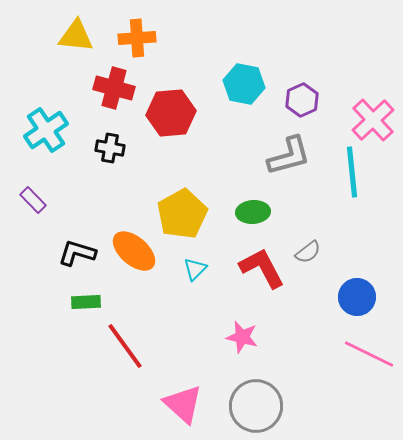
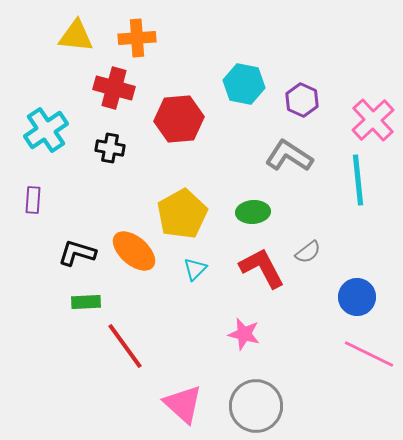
purple hexagon: rotated 12 degrees counterclockwise
red hexagon: moved 8 px right, 6 px down
gray L-shape: rotated 132 degrees counterclockwise
cyan line: moved 6 px right, 8 px down
purple rectangle: rotated 48 degrees clockwise
pink star: moved 2 px right, 3 px up
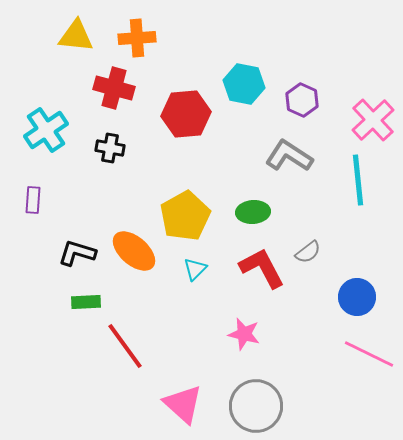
red hexagon: moved 7 px right, 5 px up
yellow pentagon: moved 3 px right, 2 px down
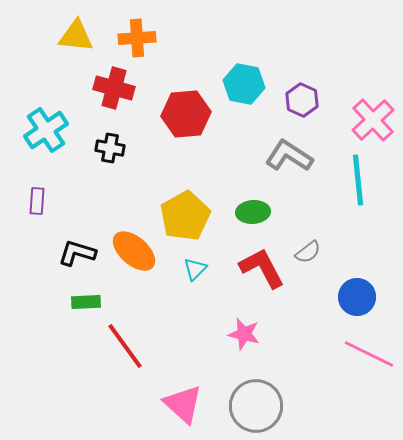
purple rectangle: moved 4 px right, 1 px down
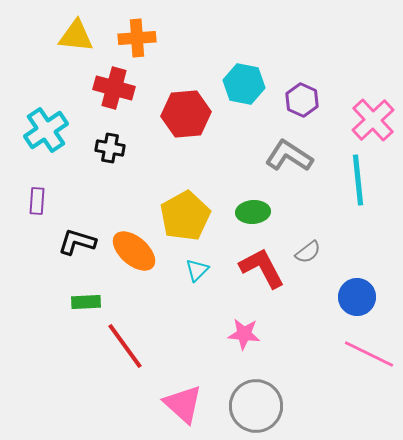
black L-shape: moved 11 px up
cyan triangle: moved 2 px right, 1 px down
pink star: rotated 8 degrees counterclockwise
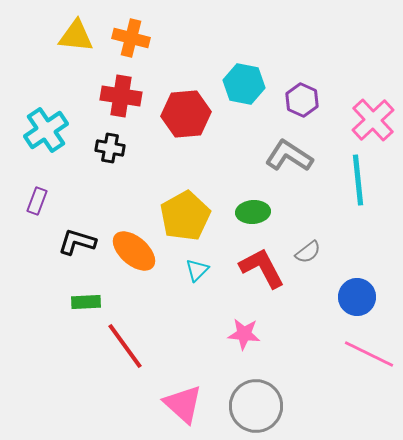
orange cross: moved 6 px left; rotated 18 degrees clockwise
red cross: moved 7 px right, 8 px down; rotated 6 degrees counterclockwise
purple rectangle: rotated 16 degrees clockwise
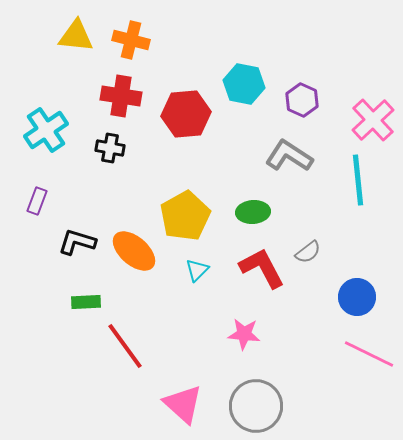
orange cross: moved 2 px down
